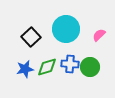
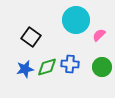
cyan circle: moved 10 px right, 9 px up
black square: rotated 12 degrees counterclockwise
green circle: moved 12 px right
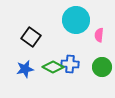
pink semicircle: rotated 40 degrees counterclockwise
green diamond: moved 6 px right; rotated 45 degrees clockwise
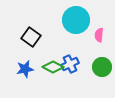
blue cross: rotated 30 degrees counterclockwise
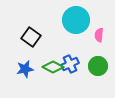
green circle: moved 4 px left, 1 px up
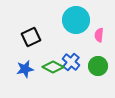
black square: rotated 30 degrees clockwise
blue cross: moved 1 px right, 2 px up; rotated 24 degrees counterclockwise
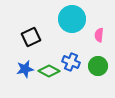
cyan circle: moved 4 px left, 1 px up
blue cross: rotated 18 degrees counterclockwise
green diamond: moved 4 px left, 4 px down
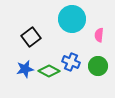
black square: rotated 12 degrees counterclockwise
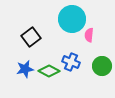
pink semicircle: moved 10 px left
green circle: moved 4 px right
